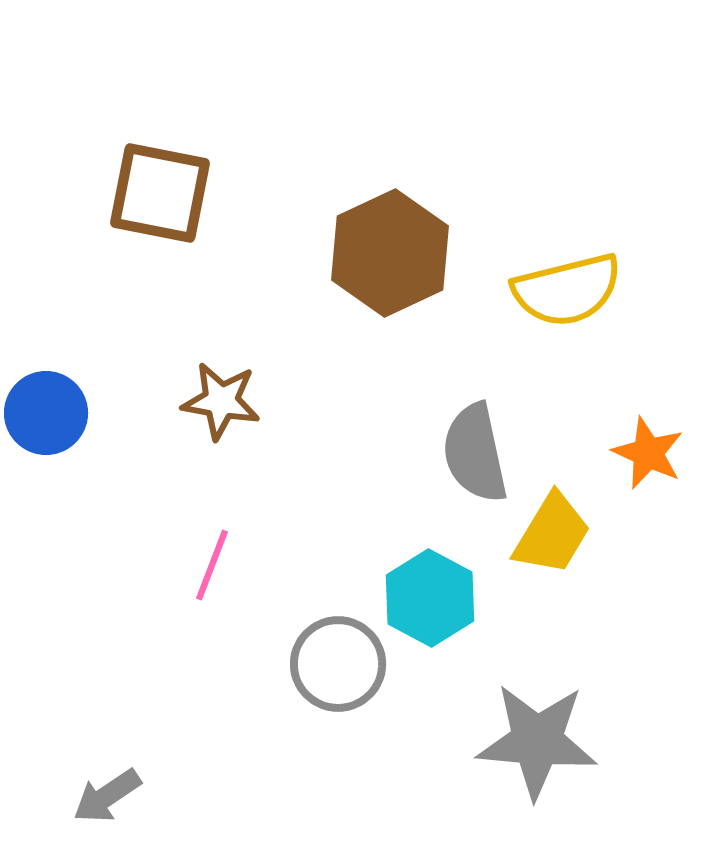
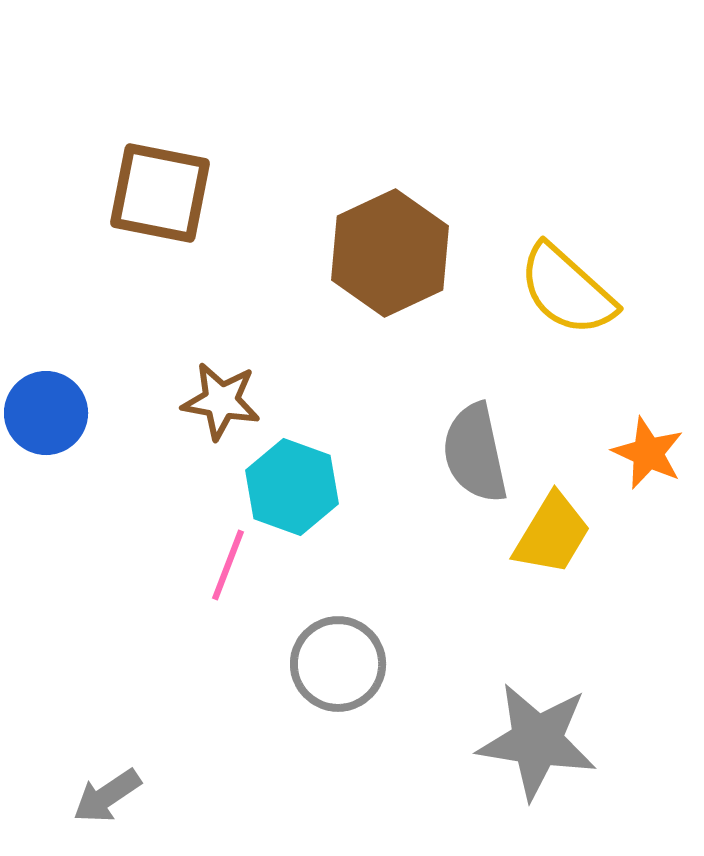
yellow semicircle: rotated 56 degrees clockwise
pink line: moved 16 px right
cyan hexagon: moved 138 px left, 111 px up; rotated 8 degrees counterclockwise
gray star: rotated 4 degrees clockwise
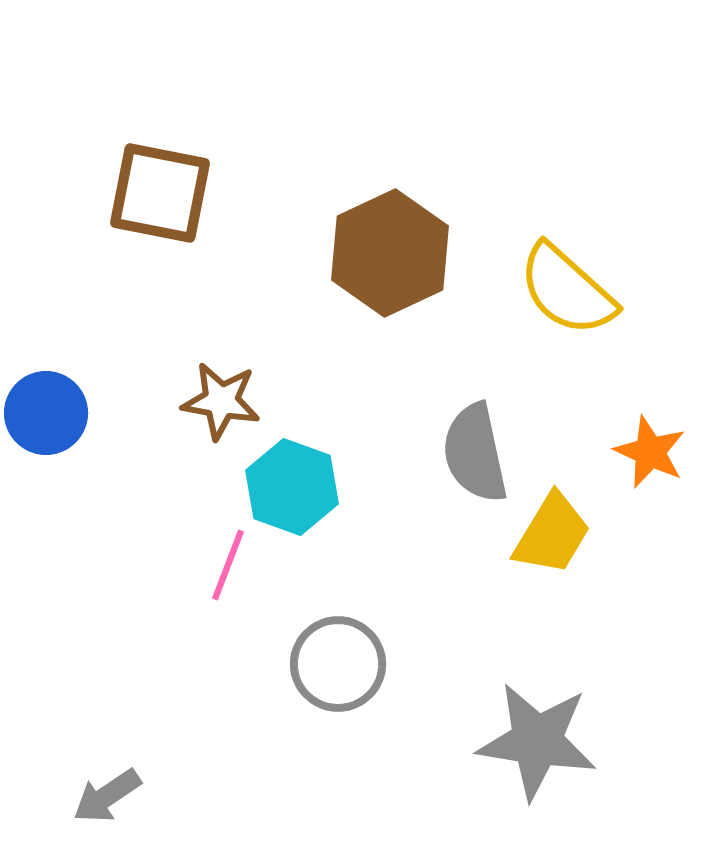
orange star: moved 2 px right, 1 px up
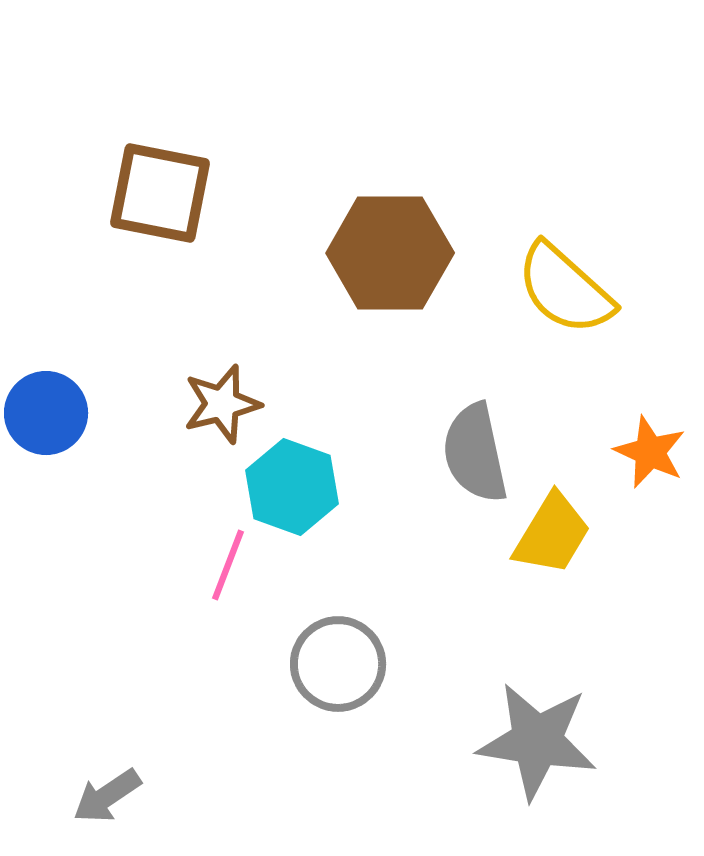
brown hexagon: rotated 25 degrees clockwise
yellow semicircle: moved 2 px left, 1 px up
brown star: moved 1 px right, 3 px down; rotated 24 degrees counterclockwise
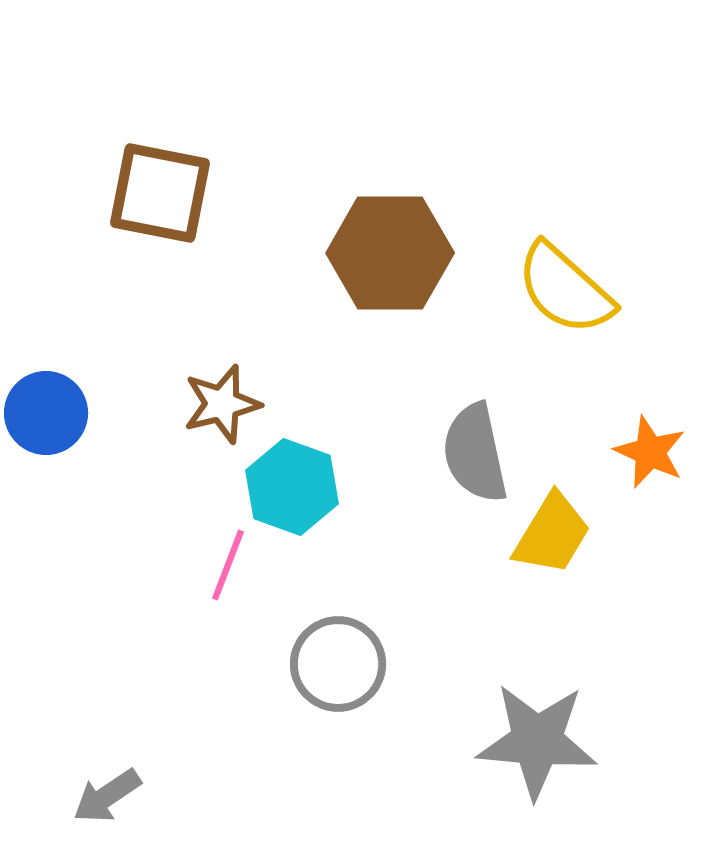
gray star: rotated 4 degrees counterclockwise
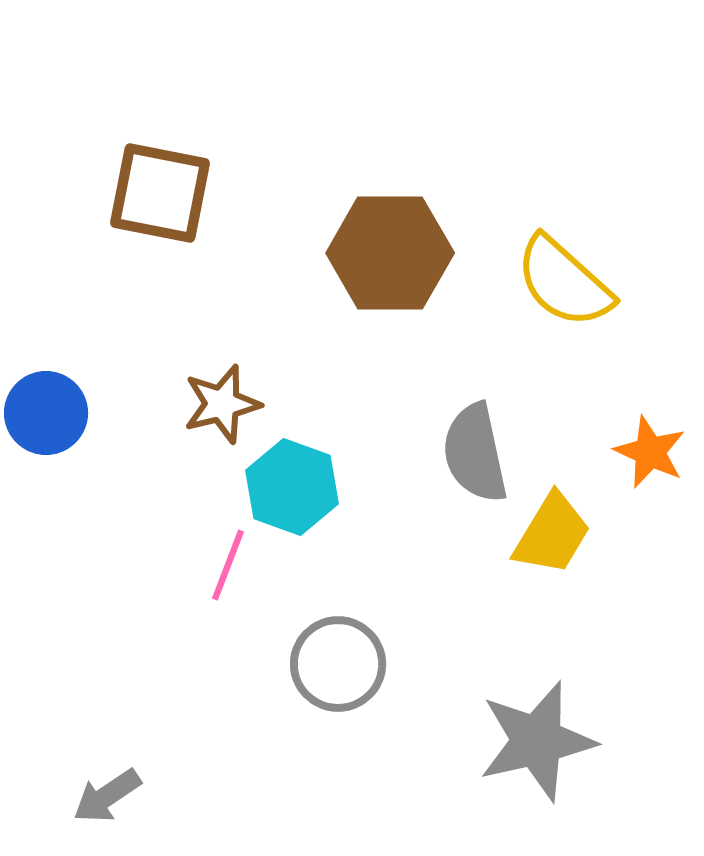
yellow semicircle: moved 1 px left, 7 px up
gray star: rotated 18 degrees counterclockwise
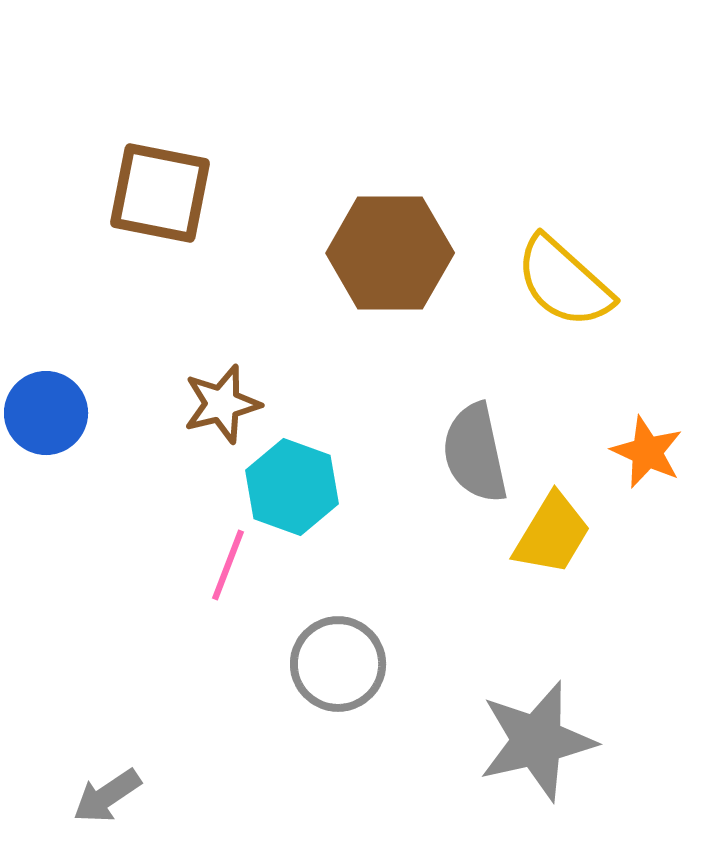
orange star: moved 3 px left
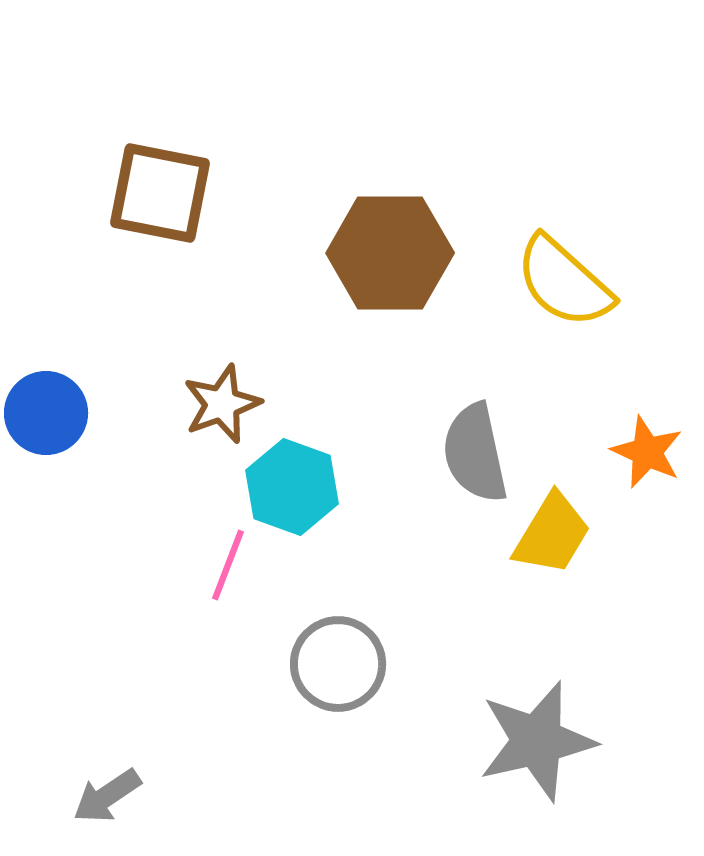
brown star: rotated 6 degrees counterclockwise
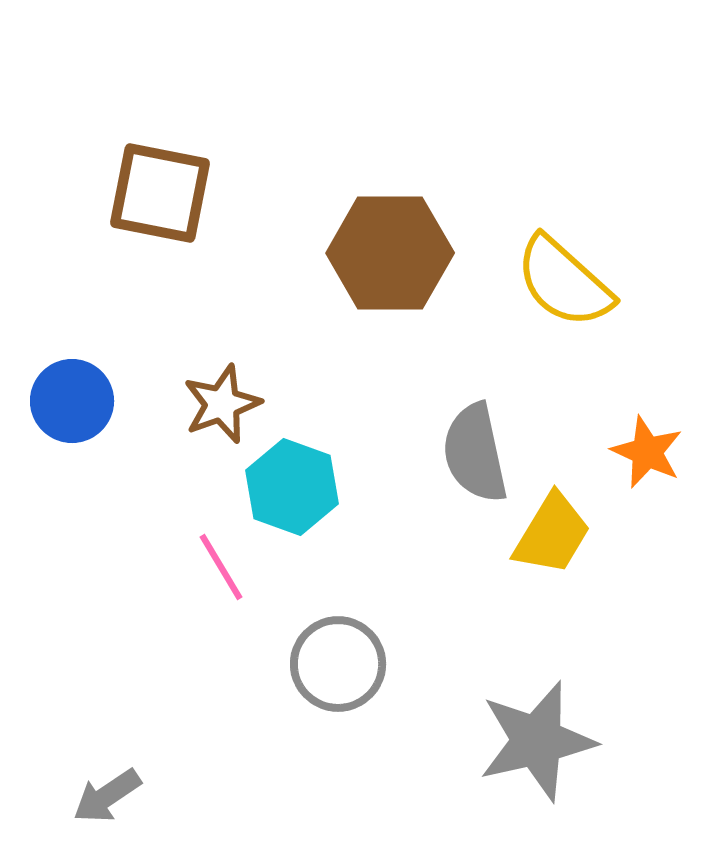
blue circle: moved 26 px right, 12 px up
pink line: moved 7 px left, 2 px down; rotated 52 degrees counterclockwise
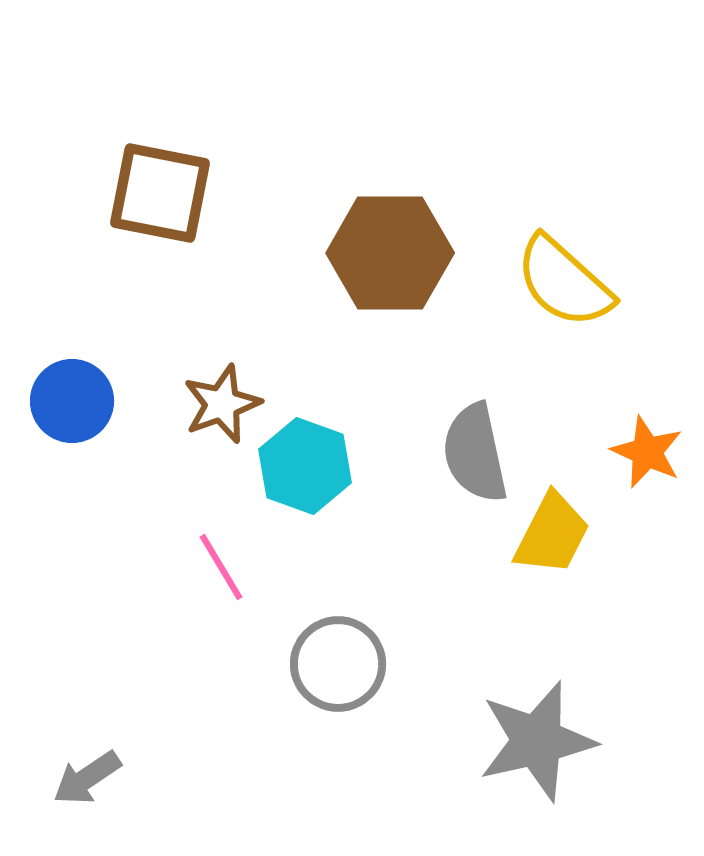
cyan hexagon: moved 13 px right, 21 px up
yellow trapezoid: rotated 4 degrees counterclockwise
gray arrow: moved 20 px left, 18 px up
